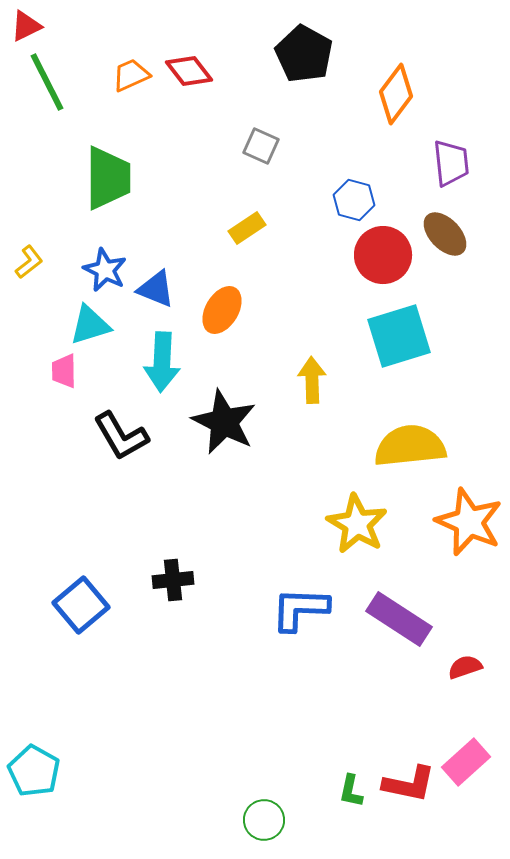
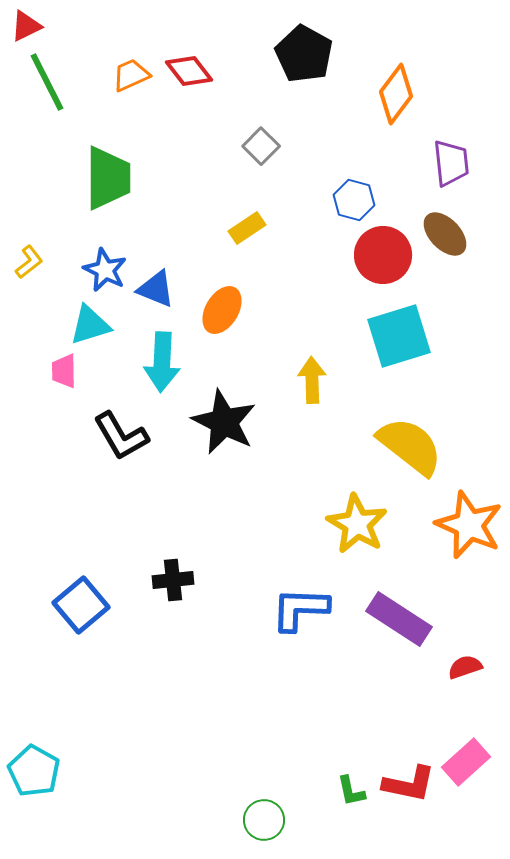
gray square: rotated 21 degrees clockwise
yellow semicircle: rotated 44 degrees clockwise
orange star: moved 3 px down
green L-shape: rotated 24 degrees counterclockwise
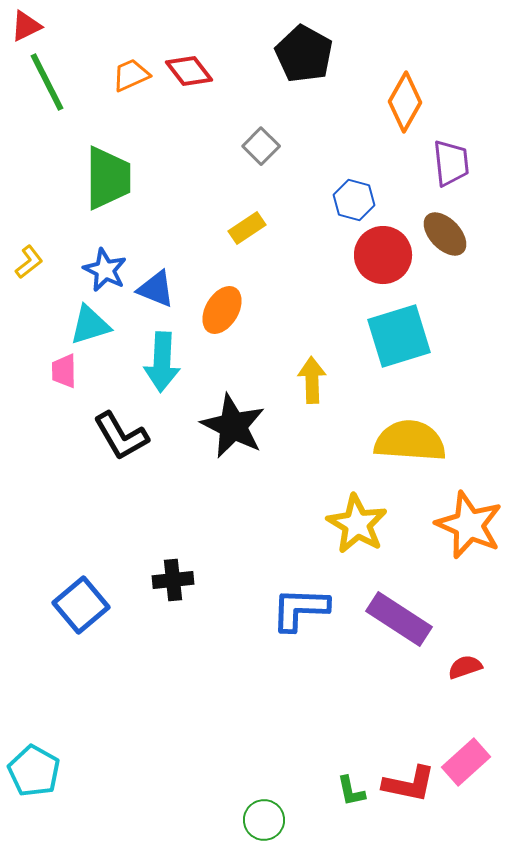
orange diamond: moved 9 px right, 8 px down; rotated 8 degrees counterclockwise
black star: moved 9 px right, 4 px down
yellow semicircle: moved 5 px up; rotated 34 degrees counterclockwise
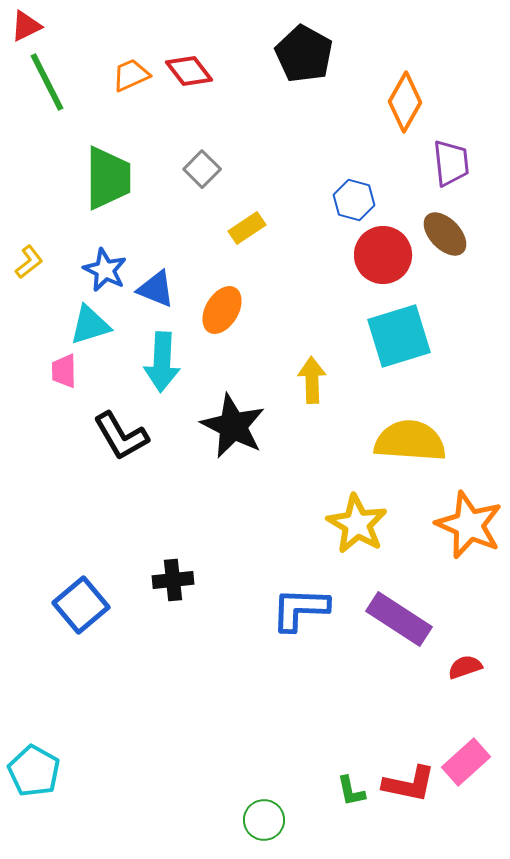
gray square: moved 59 px left, 23 px down
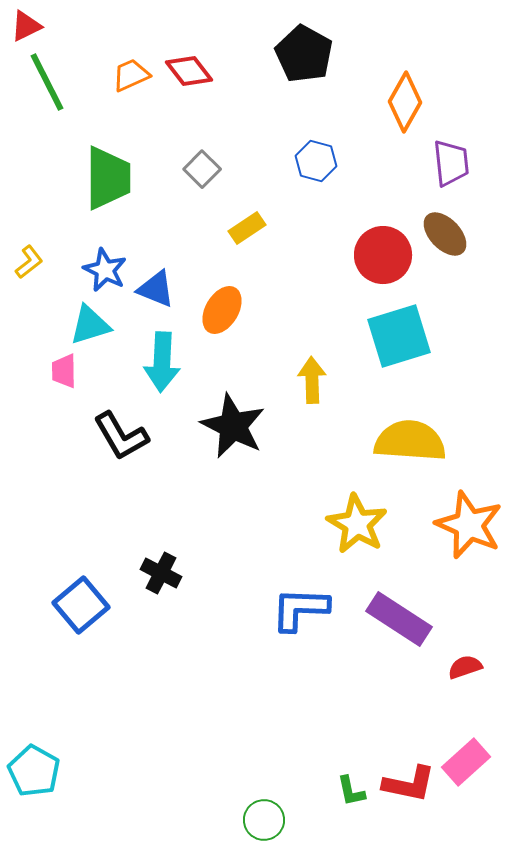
blue hexagon: moved 38 px left, 39 px up
black cross: moved 12 px left, 7 px up; rotated 33 degrees clockwise
